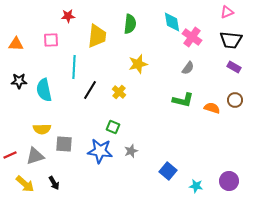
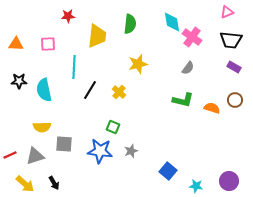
pink square: moved 3 px left, 4 px down
yellow semicircle: moved 2 px up
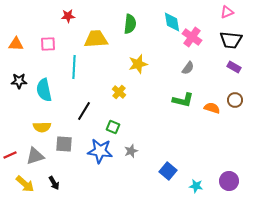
yellow trapezoid: moved 1 px left, 3 px down; rotated 100 degrees counterclockwise
black line: moved 6 px left, 21 px down
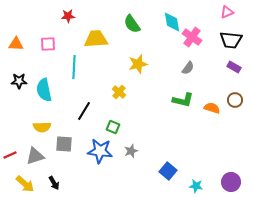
green semicircle: moved 2 px right; rotated 138 degrees clockwise
purple circle: moved 2 px right, 1 px down
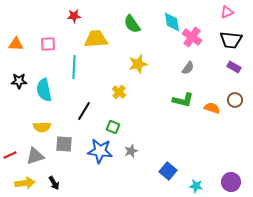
red star: moved 6 px right
yellow arrow: moved 1 px up; rotated 48 degrees counterclockwise
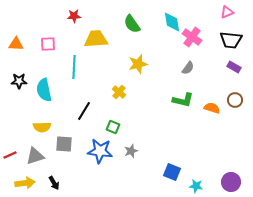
blue square: moved 4 px right, 1 px down; rotated 18 degrees counterclockwise
